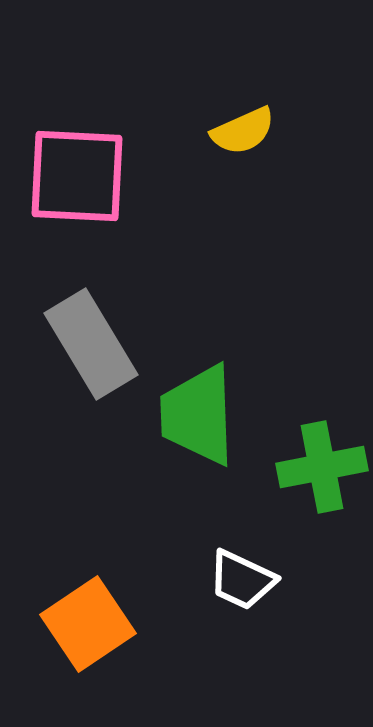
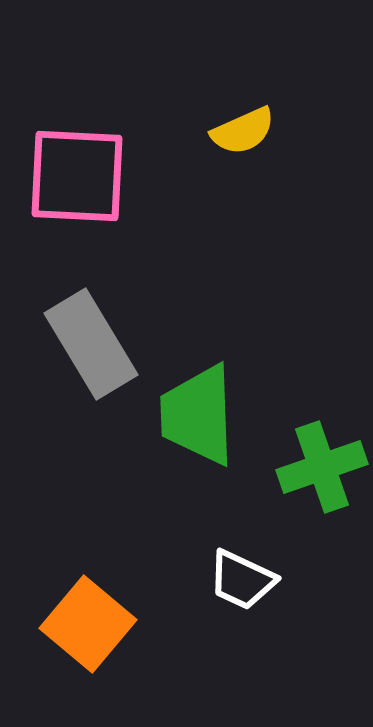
green cross: rotated 8 degrees counterclockwise
orange square: rotated 16 degrees counterclockwise
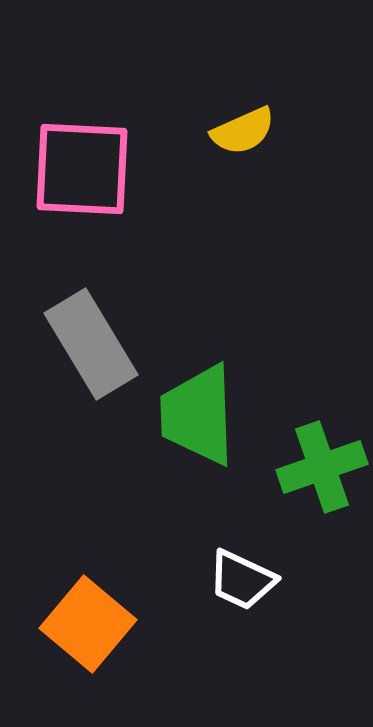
pink square: moved 5 px right, 7 px up
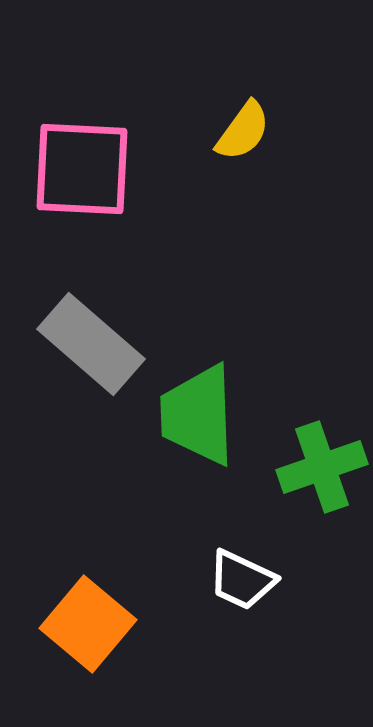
yellow semicircle: rotated 30 degrees counterclockwise
gray rectangle: rotated 18 degrees counterclockwise
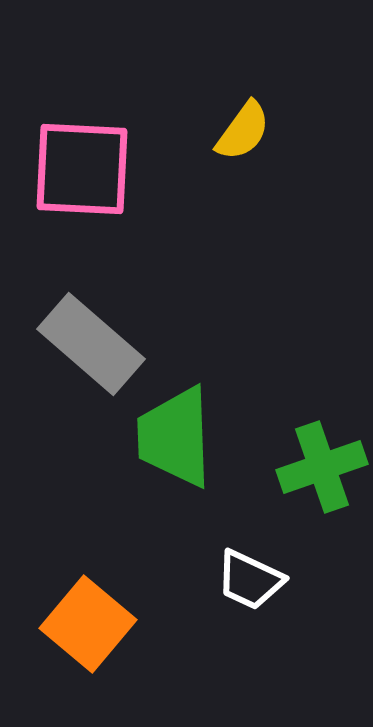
green trapezoid: moved 23 px left, 22 px down
white trapezoid: moved 8 px right
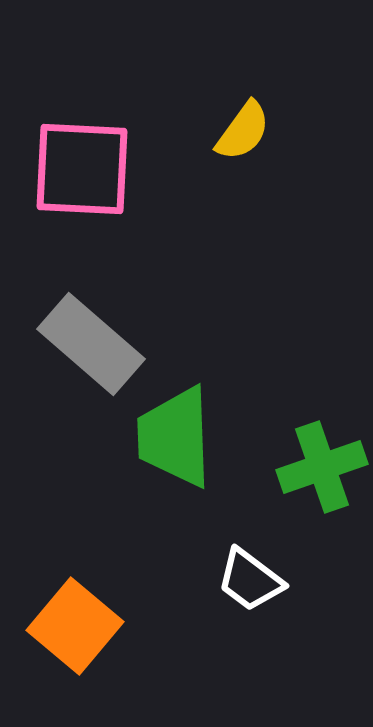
white trapezoid: rotated 12 degrees clockwise
orange square: moved 13 px left, 2 px down
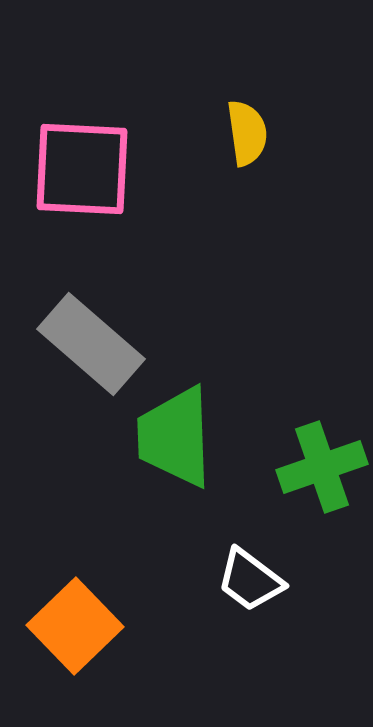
yellow semicircle: moved 4 px right, 2 px down; rotated 44 degrees counterclockwise
orange square: rotated 6 degrees clockwise
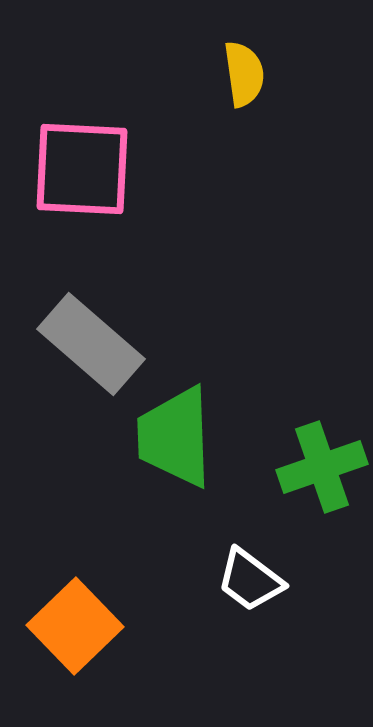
yellow semicircle: moved 3 px left, 59 px up
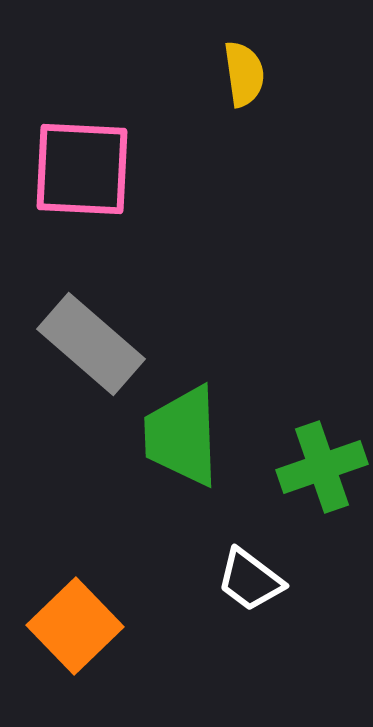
green trapezoid: moved 7 px right, 1 px up
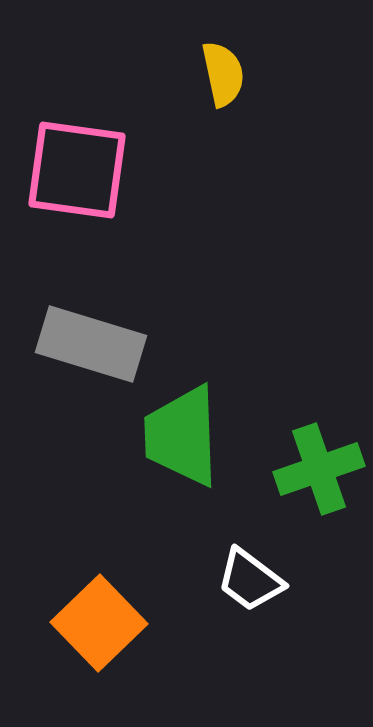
yellow semicircle: moved 21 px left; rotated 4 degrees counterclockwise
pink square: moved 5 px left, 1 px down; rotated 5 degrees clockwise
gray rectangle: rotated 24 degrees counterclockwise
green cross: moved 3 px left, 2 px down
orange square: moved 24 px right, 3 px up
